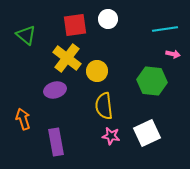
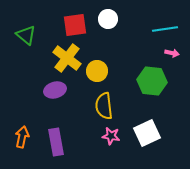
pink arrow: moved 1 px left, 1 px up
orange arrow: moved 1 px left, 18 px down; rotated 30 degrees clockwise
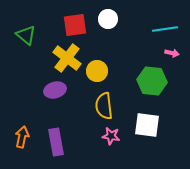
white square: moved 8 px up; rotated 32 degrees clockwise
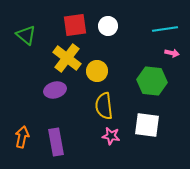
white circle: moved 7 px down
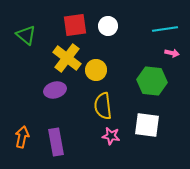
yellow circle: moved 1 px left, 1 px up
yellow semicircle: moved 1 px left
